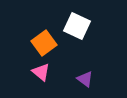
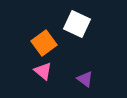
white square: moved 2 px up
pink triangle: moved 2 px right, 1 px up
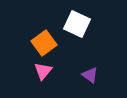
pink triangle: rotated 30 degrees clockwise
purple triangle: moved 5 px right, 4 px up
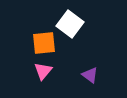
white square: moved 7 px left; rotated 12 degrees clockwise
orange square: rotated 30 degrees clockwise
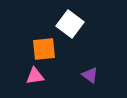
orange square: moved 6 px down
pink triangle: moved 8 px left, 5 px down; rotated 42 degrees clockwise
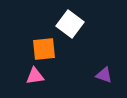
purple triangle: moved 14 px right; rotated 18 degrees counterclockwise
